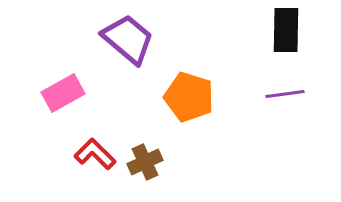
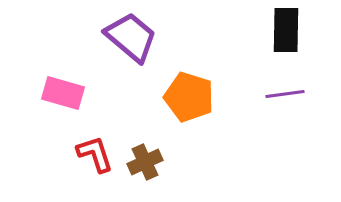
purple trapezoid: moved 3 px right, 2 px up
pink rectangle: rotated 45 degrees clockwise
red L-shape: rotated 27 degrees clockwise
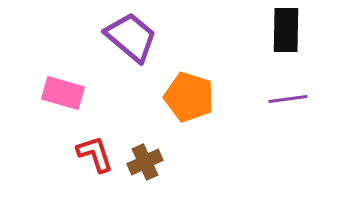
purple line: moved 3 px right, 5 px down
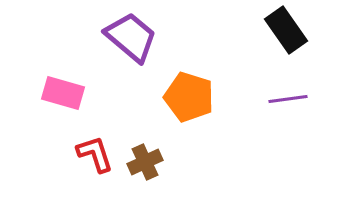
black rectangle: rotated 36 degrees counterclockwise
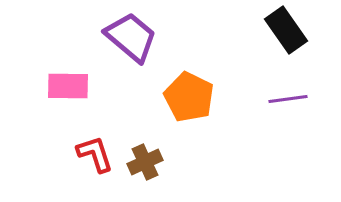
pink rectangle: moved 5 px right, 7 px up; rotated 15 degrees counterclockwise
orange pentagon: rotated 9 degrees clockwise
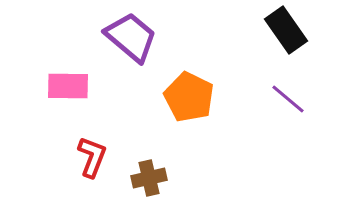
purple line: rotated 48 degrees clockwise
red L-shape: moved 3 px left, 3 px down; rotated 39 degrees clockwise
brown cross: moved 4 px right, 16 px down; rotated 12 degrees clockwise
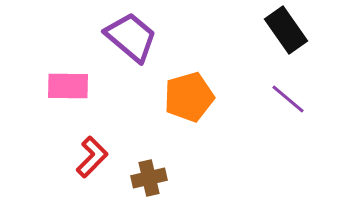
orange pentagon: rotated 30 degrees clockwise
red L-shape: rotated 24 degrees clockwise
